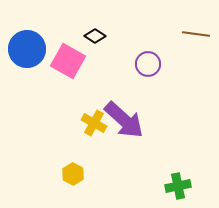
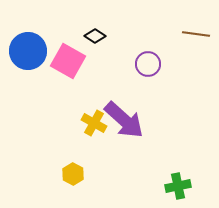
blue circle: moved 1 px right, 2 px down
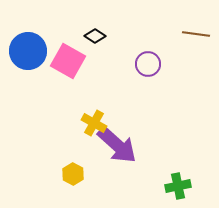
purple arrow: moved 7 px left, 25 px down
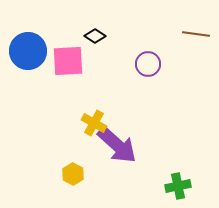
pink square: rotated 32 degrees counterclockwise
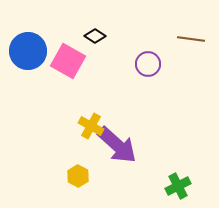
brown line: moved 5 px left, 5 px down
pink square: rotated 32 degrees clockwise
yellow cross: moved 3 px left, 3 px down
yellow hexagon: moved 5 px right, 2 px down
green cross: rotated 15 degrees counterclockwise
